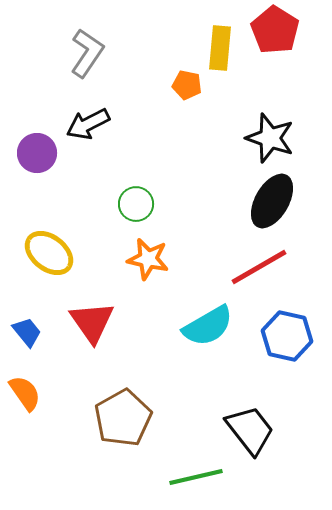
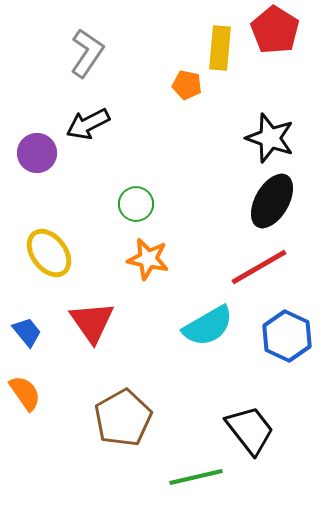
yellow ellipse: rotated 15 degrees clockwise
blue hexagon: rotated 12 degrees clockwise
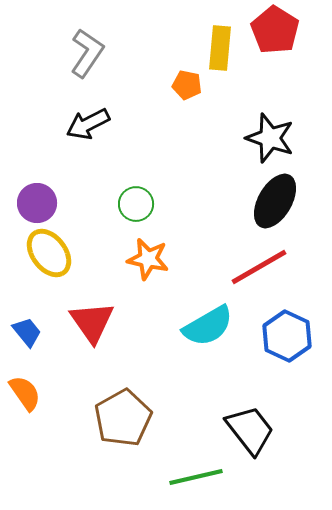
purple circle: moved 50 px down
black ellipse: moved 3 px right
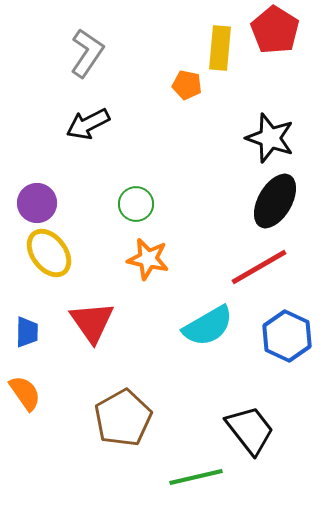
blue trapezoid: rotated 40 degrees clockwise
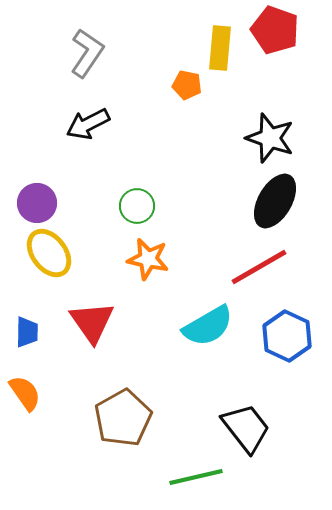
red pentagon: rotated 12 degrees counterclockwise
green circle: moved 1 px right, 2 px down
black trapezoid: moved 4 px left, 2 px up
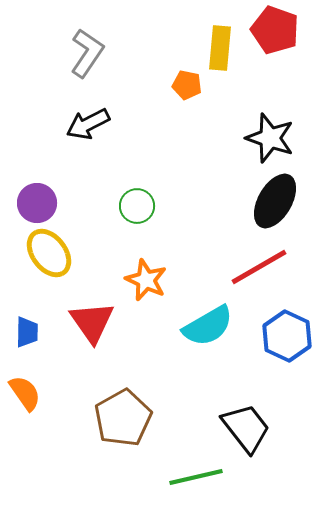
orange star: moved 2 px left, 21 px down; rotated 12 degrees clockwise
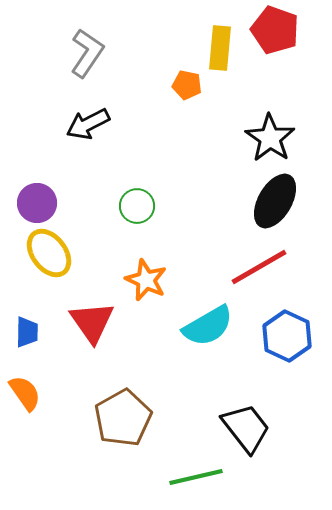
black star: rotated 15 degrees clockwise
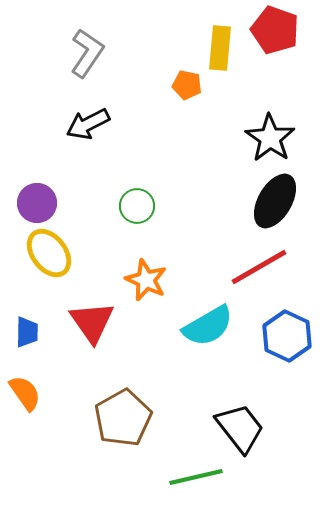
black trapezoid: moved 6 px left
